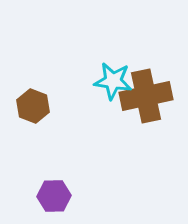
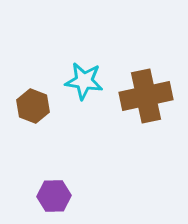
cyan star: moved 29 px left
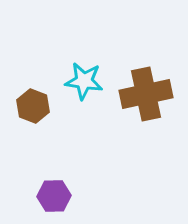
brown cross: moved 2 px up
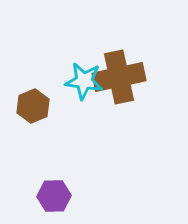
brown cross: moved 27 px left, 17 px up
brown hexagon: rotated 16 degrees clockwise
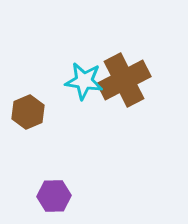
brown cross: moved 5 px right, 3 px down; rotated 15 degrees counterclockwise
brown hexagon: moved 5 px left, 6 px down
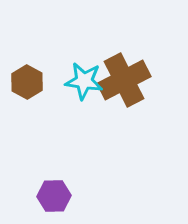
brown hexagon: moved 1 px left, 30 px up; rotated 8 degrees counterclockwise
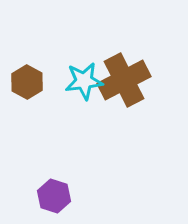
cyan star: rotated 15 degrees counterclockwise
purple hexagon: rotated 20 degrees clockwise
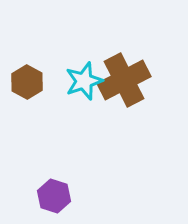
cyan star: rotated 12 degrees counterclockwise
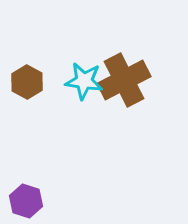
cyan star: rotated 27 degrees clockwise
purple hexagon: moved 28 px left, 5 px down
